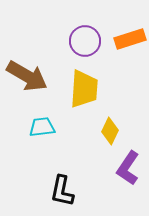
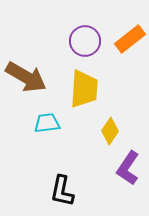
orange rectangle: rotated 20 degrees counterclockwise
brown arrow: moved 1 px left, 1 px down
cyan trapezoid: moved 5 px right, 4 px up
yellow diamond: rotated 8 degrees clockwise
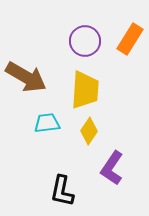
orange rectangle: rotated 20 degrees counterclockwise
yellow trapezoid: moved 1 px right, 1 px down
yellow diamond: moved 21 px left
purple L-shape: moved 16 px left
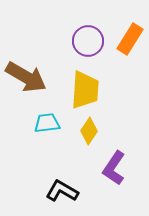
purple circle: moved 3 px right
purple L-shape: moved 2 px right
black L-shape: rotated 108 degrees clockwise
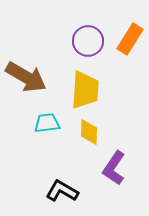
yellow diamond: moved 1 px down; rotated 32 degrees counterclockwise
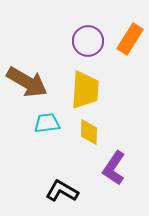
brown arrow: moved 1 px right, 5 px down
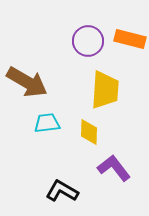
orange rectangle: rotated 72 degrees clockwise
yellow trapezoid: moved 20 px right
purple L-shape: rotated 108 degrees clockwise
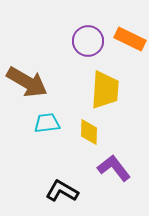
orange rectangle: rotated 12 degrees clockwise
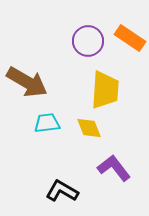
orange rectangle: moved 1 px up; rotated 8 degrees clockwise
yellow diamond: moved 4 px up; rotated 24 degrees counterclockwise
